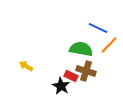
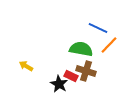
black star: moved 2 px left, 2 px up
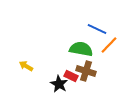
blue line: moved 1 px left, 1 px down
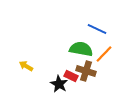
orange line: moved 5 px left, 9 px down
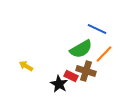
green semicircle: rotated 140 degrees clockwise
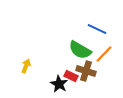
green semicircle: moved 1 px left, 1 px down; rotated 60 degrees clockwise
yellow arrow: rotated 80 degrees clockwise
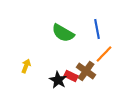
blue line: rotated 54 degrees clockwise
green semicircle: moved 17 px left, 17 px up
brown cross: rotated 18 degrees clockwise
black star: moved 1 px left, 4 px up
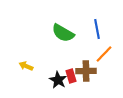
yellow arrow: rotated 88 degrees counterclockwise
brown cross: rotated 36 degrees counterclockwise
red rectangle: rotated 48 degrees clockwise
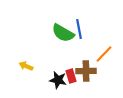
blue line: moved 18 px left
black star: rotated 18 degrees counterclockwise
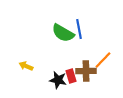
orange line: moved 1 px left, 6 px down
